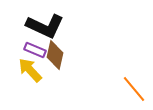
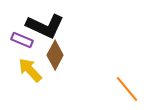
purple rectangle: moved 13 px left, 10 px up
brown diamond: rotated 16 degrees clockwise
orange line: moved 7 px left
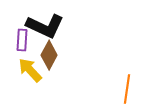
purple rectangle: rotated 70 degrees clockwise
brown diamond: moved 6 px left
orange line: rotated 48 degrees clockwise
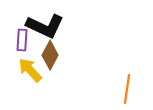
brown diamond: moved 1 px right
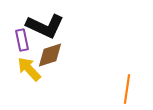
purple rectangle: rotated 15 degrees counterclockwise
brown diamond: rotated 44 degrees clockwise
yellow arrow: moved 1 px left, 1 px up
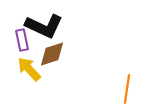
black L-shape: moved 1 px left
brown diamond: moved 2 px right, 1 px up
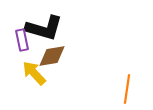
black L-shape: moved 2 px down; rotated 9 degrees counterclockwise
brown diamond: moved 2 px down; rotated 8 degrees clockwise
yellow arrow: moved 5 px right, 4 px down
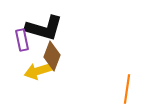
brown diamond: rotated 60 degrees counterclockwise
yellow arrow: moved 4 px right, 2 px up; rotated 64 degrees counterclockwise
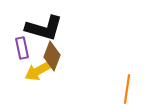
purple rectangle: moved 8 px down
yellow arrow: rotated 12 degrees counterclockwise
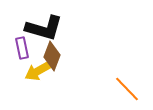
orange line: rotated 52 degrees counterclockwise
